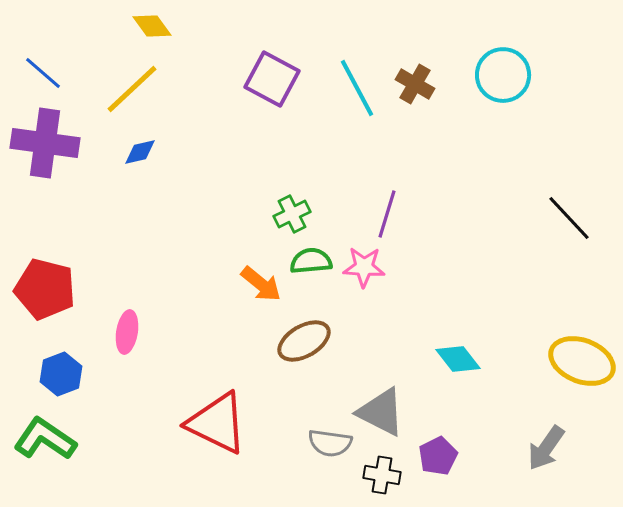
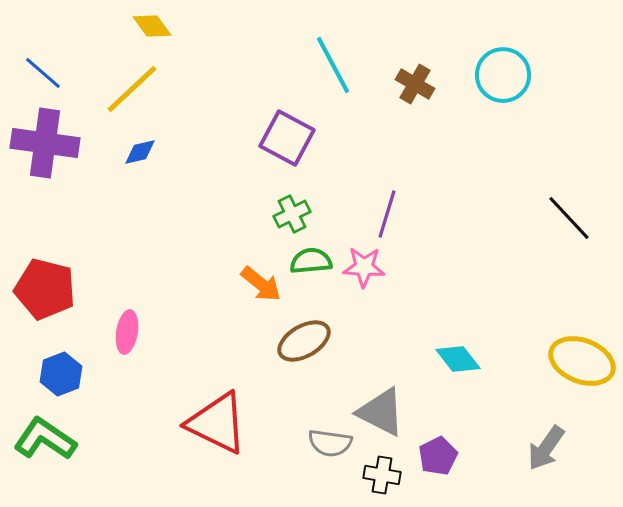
purple square: moved 15 px right, 59 px down
cyan line: moved 24 px left, 23 px up
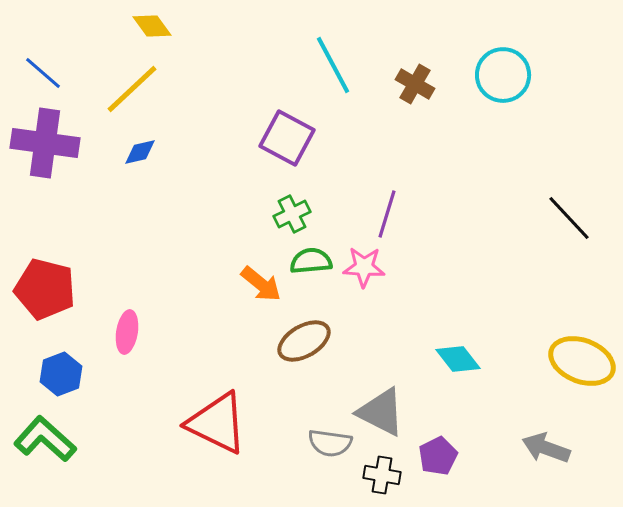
green L-shape: rotated 8 degrees clockwise
gray arrow: rotated 75 degrees clockwise
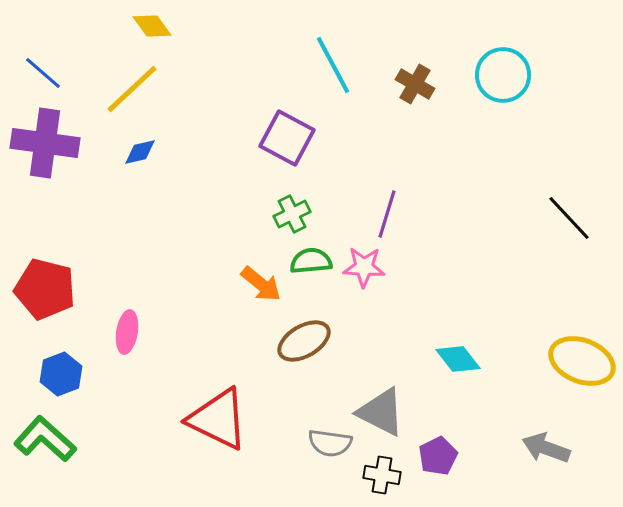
red triangle: moved 1 px right, 4 px up
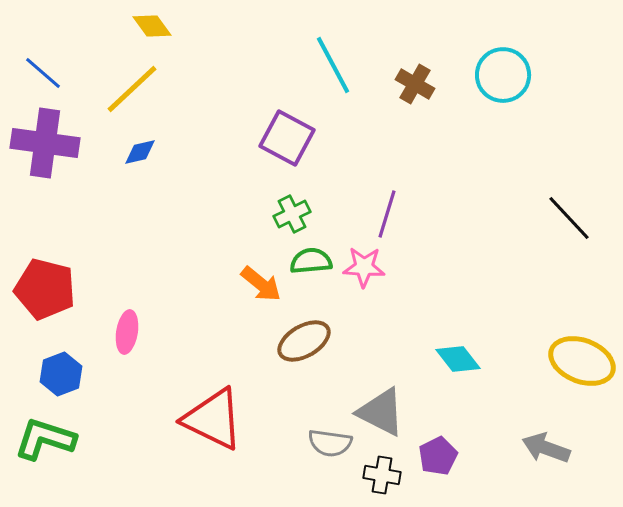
red triangle: moved 5 px left
green L-shape: rotated 24 degrees counterclockwise
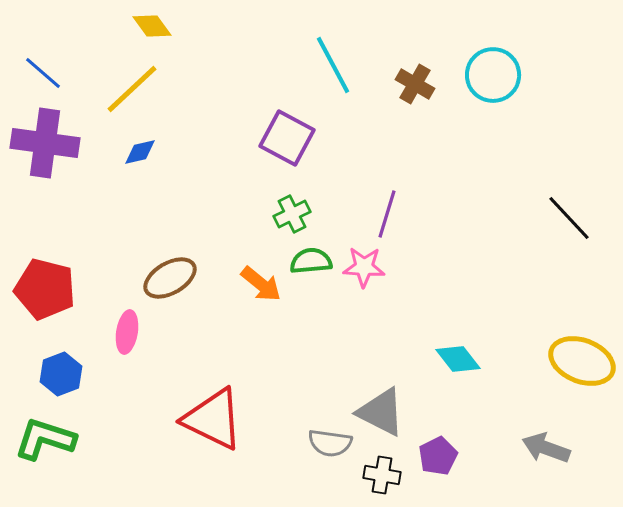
cyan circle: moved 10 px left
brown ellipse: moved 134 px left, 63 px up
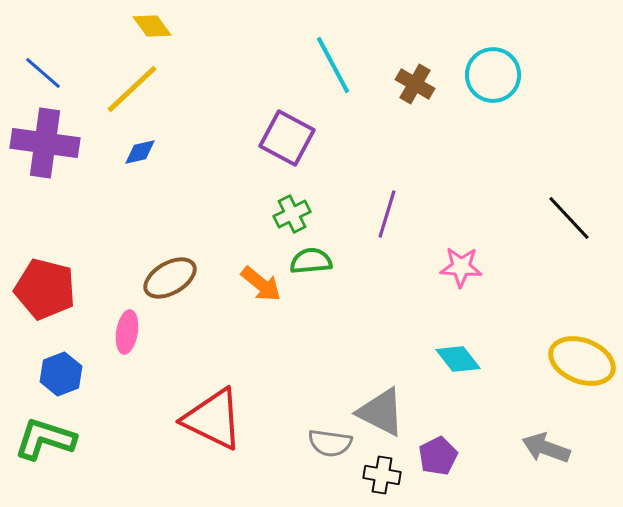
pink star: moved 97 px right
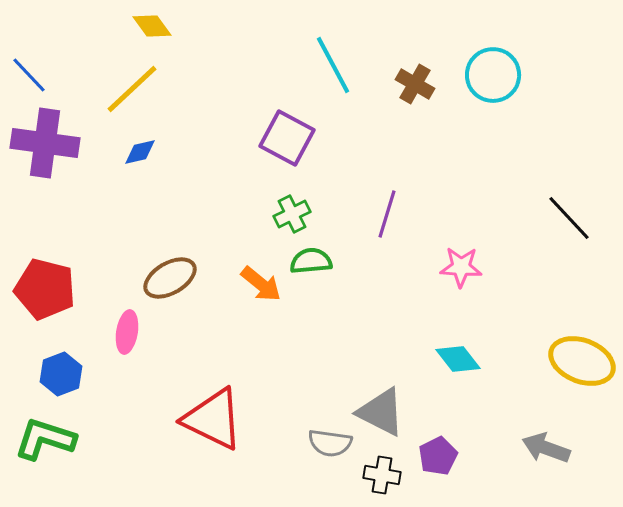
blue line: moved 14 px left, 2 px down; rotated 6 degrees clockwise
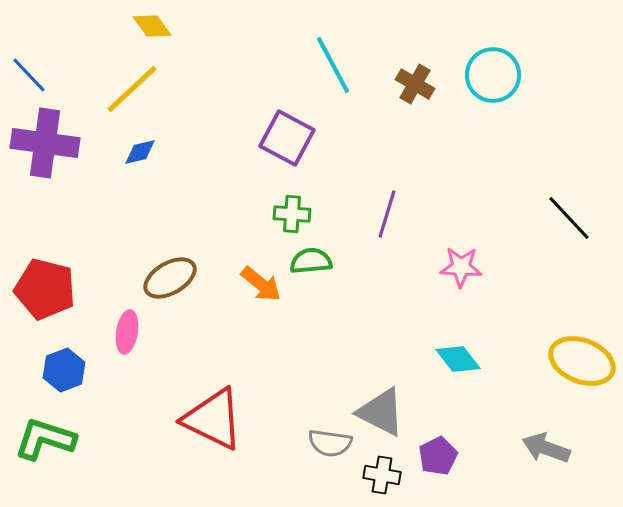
green cross: rotated 30 degrees clockwise
blue hexagon: moved 3 px right, 4 px up
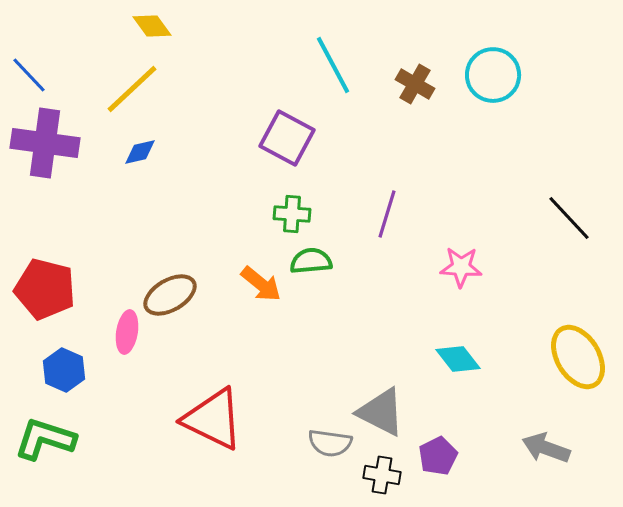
brown ellipse: moved 17 px down
yellow ellipse: moved 4 px left, 4 px up; rotated 38 degrees clockwise
blue hexagon: rotated 15 degrees counterclockwise
